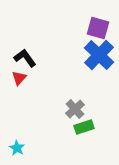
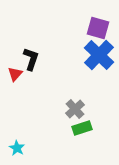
black L-shape: moved 6 px right, 1 px down; rotated 55 degrees clockwise
red triangle: moved 4 px left, 4 px up
green rectangle: moved 2 px left, 1 px down
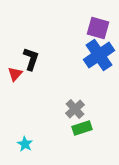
blue cross: rotated 12 degrees clockwise
cyan star: moved 8 px right, 4 px up
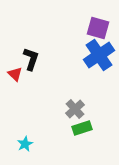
red triangle: rotated 28 degrees counterclockwise
cyan star: rotated 14 degrees clockwise
